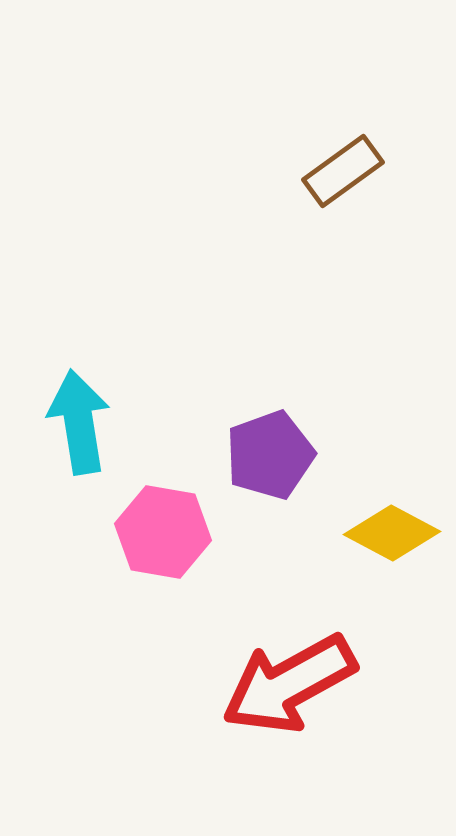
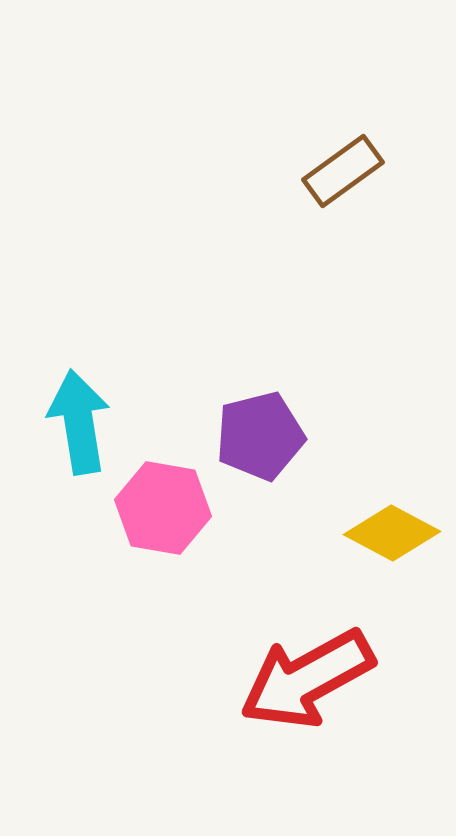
purple pentagon: moved 10 px left, 19 px up; rotated 6 degrees clockwise
pink hexagon: moved 24 px up
red arrow: moved 18 px right, 5 px up
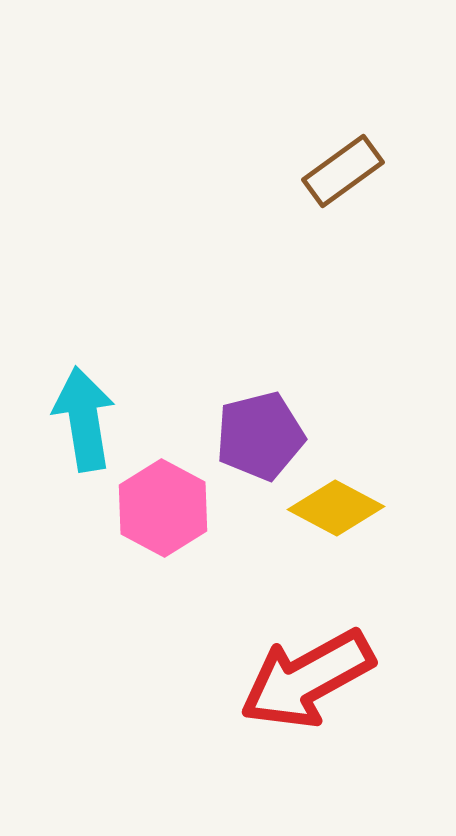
cyan arrow: moved 5 px right, 3 px up
pink hexagon: rotated 18 degrees clockwise
yellow diamond: moved 56 px left, 25 px up
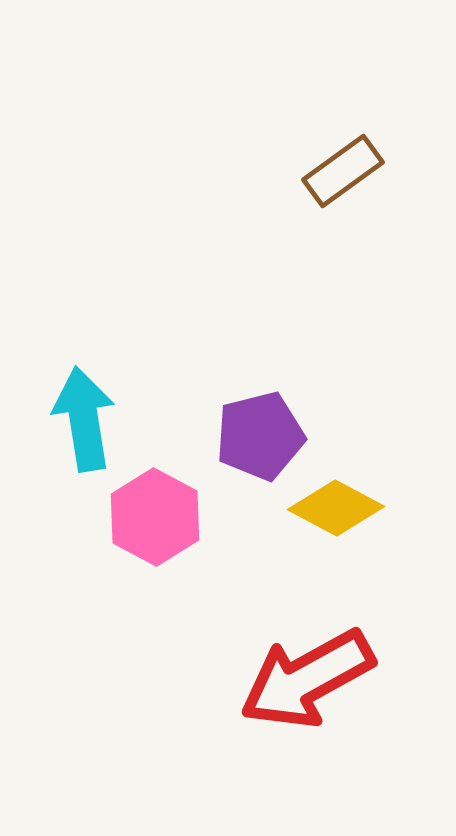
pink hexagon: moved 8 px left, 9 px down
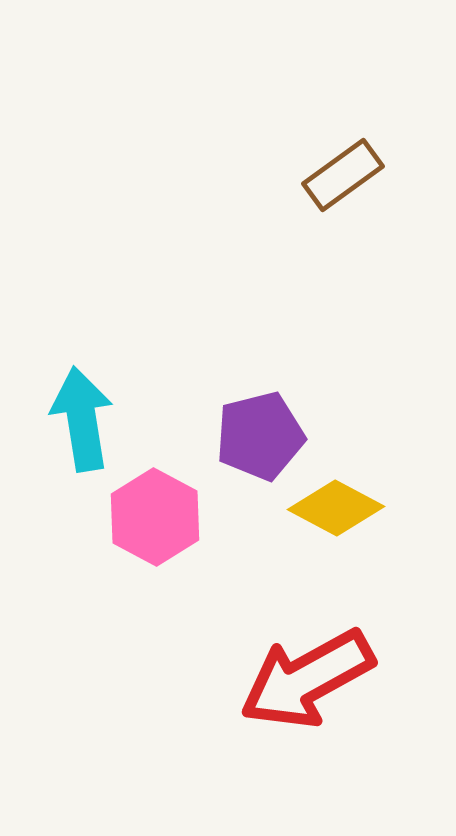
brown rectangle: moved 4 px down
cyan arrow: moved 2 px left
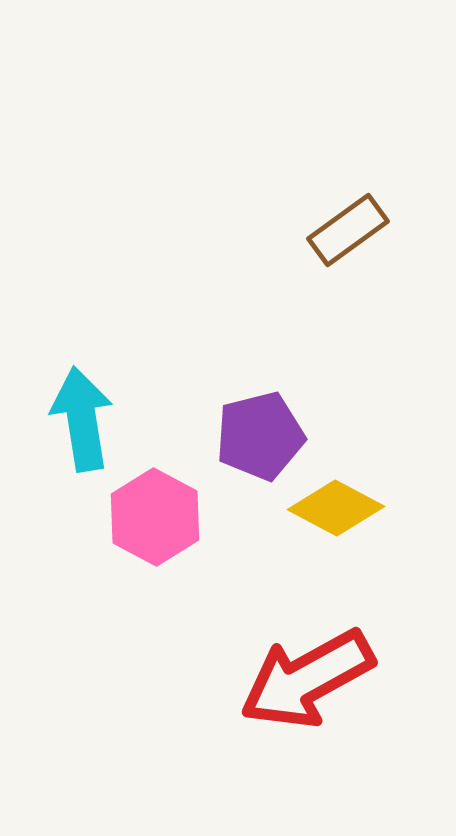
brown rectangle: moved 5 px right, 55 px down
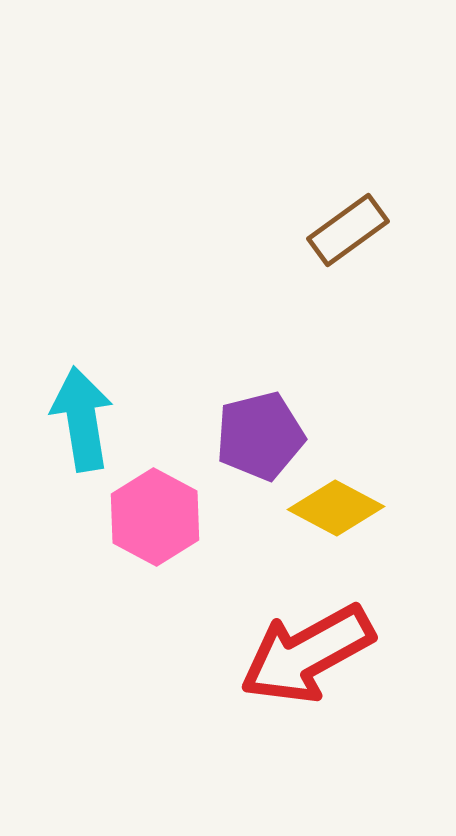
red arrow: moved 25 px up
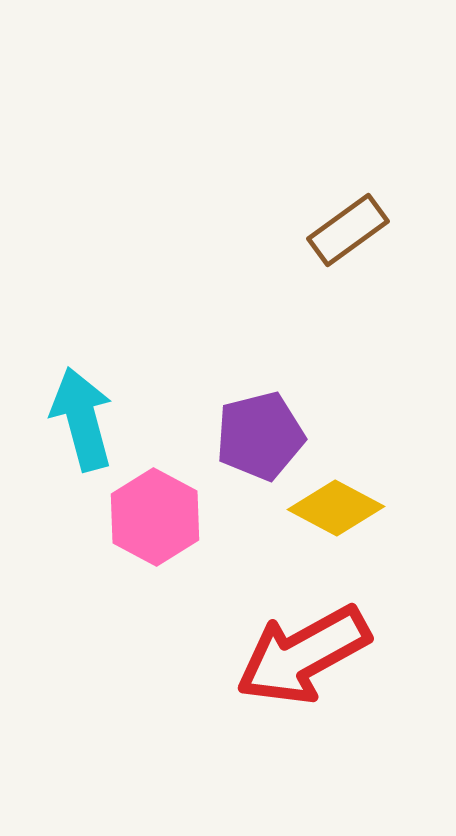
cyan arrow: rotated 6 degrees counterclockwise
red arrow: moved 4 px left, 1 px down
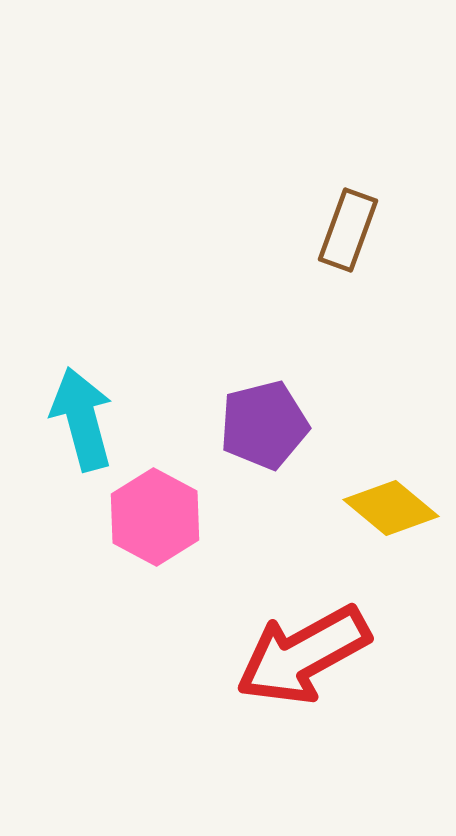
brown rectangle: rotated 34 degrees counterclockwise
purple pentagon: moved 4 px right, 11 px up
yellow diamond: moved 55 px right; rotated 12 degrees clockwise
